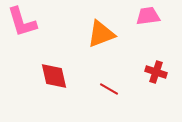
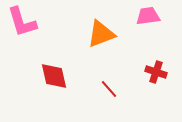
red line: rotated 18 degrees clockwise
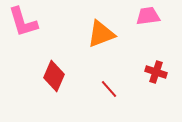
pink L-shape: moved 1 px right
red diamond: rotated 36 degrees clockwise
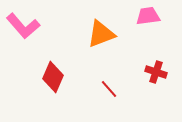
pink L-shape: moved 4 px down; rotated 24 degrees counterclockwise
red diamond: moved 1 px left, 1 px down
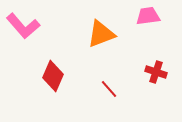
red diamond: moved 1 px up
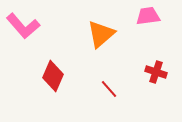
orange triangle: rotated 20 degrees counterclockwise
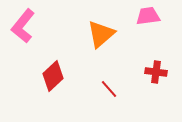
pink L-shape: rotated 80 degrees clockwise
red cross: rotated 10 degrees counterclockwise
red diamond: rotated 24 degrees clockwise
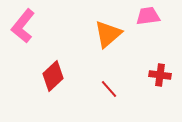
orange triangle: moved 7 px right
red cross: moved 4 px right, 3 px down
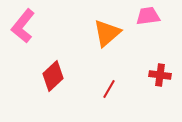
orange triangle: moved 1 px left, 1 px up
red line: rotated 72 degrees clockwise
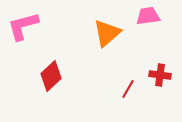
pink L-shape: rotated 36 degrees clockwise
red diamond: moved 2 px left
red line: moved 19 px right
